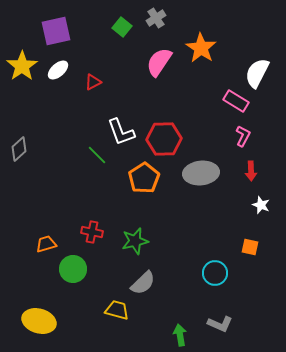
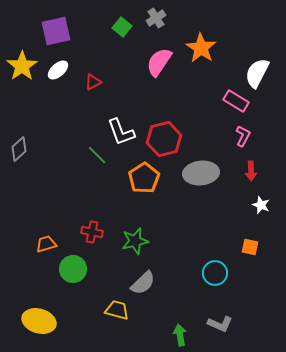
red hexagon: rotated 12 degrees counterclockwise
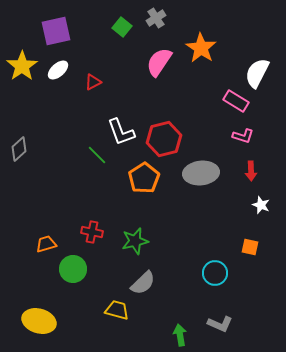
pink L-shape: rotated 80 degrees clockwise
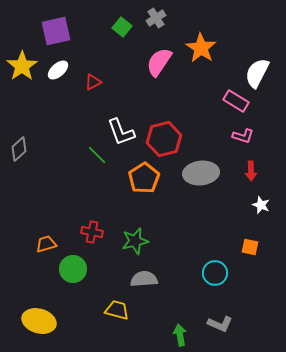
gray semicircle: moved 1 px right, 4 px up; rotated 140 degrees counterclockwise
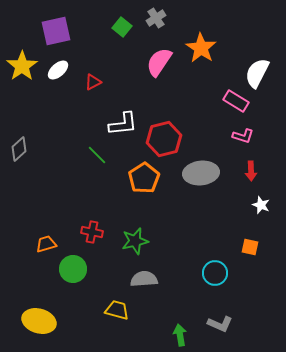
white L-shape: moved 2 px right, 8 px up; rotated 76 degrees counterclockwise
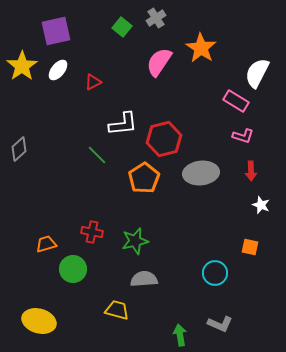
white ellipse: rotated 10 degrees counterclockwise
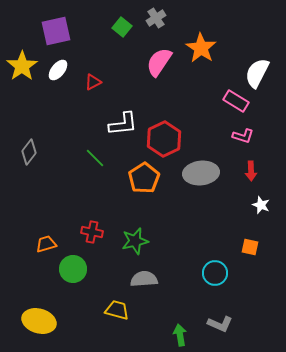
red hexagon: rotated 12 degrees counterclockwise
gray diamond: moved 10 px right, 3 px down; rotated 10 degrees counterclockwise
green line: moved 2 px left, 3 px down
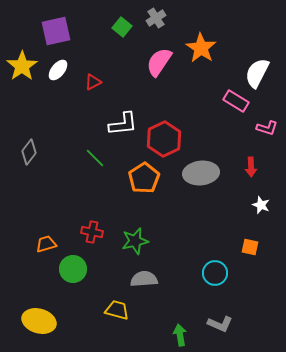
pink L-shape: moved 24 px right, 8 px up
red arrow: moved 4 px up
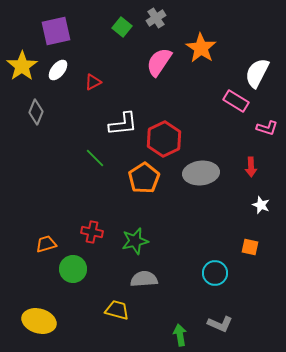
gray diamond: moved 7 px right, 40 px up; rotated 15 degrees counterclockwise
